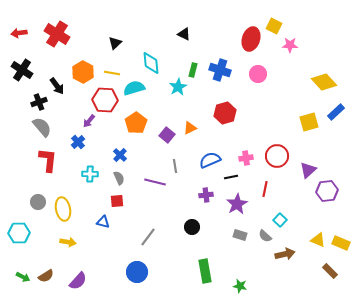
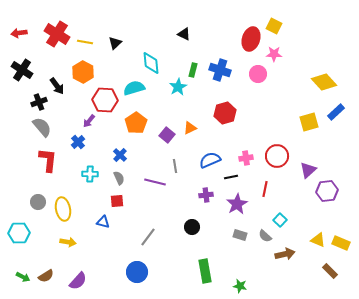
pink star at (290, 45): moved 16 px left, 9 px down
yellow line at (112, 73): moved 27 px left, 31 px up
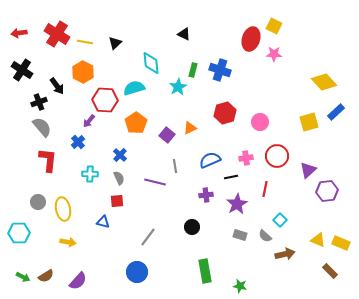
pink circle at (258, 74): moved 2 px right, 48 px down
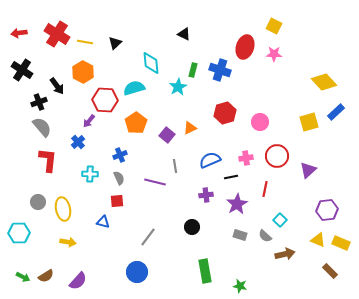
red ellipse at (251, 39): moved 6 px left, 8 px down
blue cross at (120, 155): rotated 24 degrees clockwise
purple hexagon at (327, 191): moved 19 px down
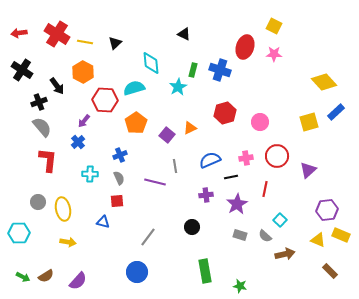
purple arrow at (89, 121): moved 5 px left
yellow rectangle at (341, 243): moved 8 px up
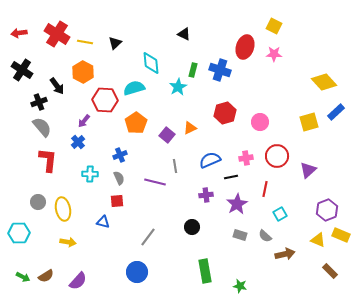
purple hexagon at (327, 210): rotated 15 degrees counterclockwise
cyan square at (280, 220): moved 6 px up; rotated 16 degrees clockwise
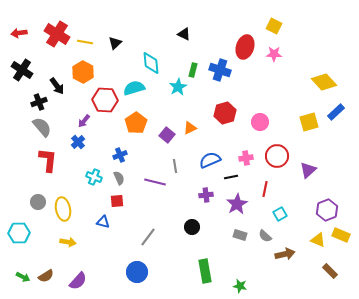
cyan cross at (90, 174): moved 4 px right, 3 px down; rotated 21 degrees clockwise
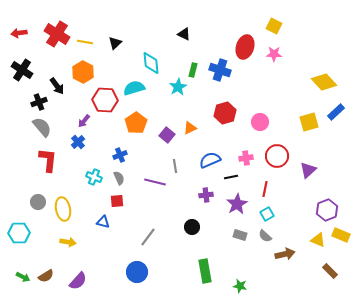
cyan square at (280, 214): moved 13 px left
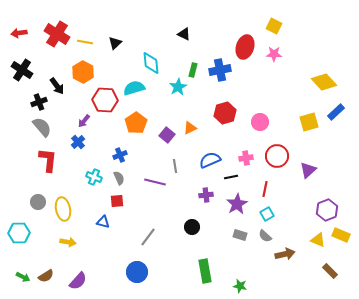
blue cross at (220, 70): rotated 30 degrees counterclockwise
